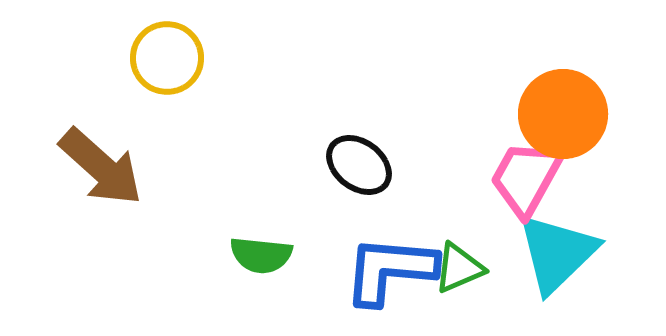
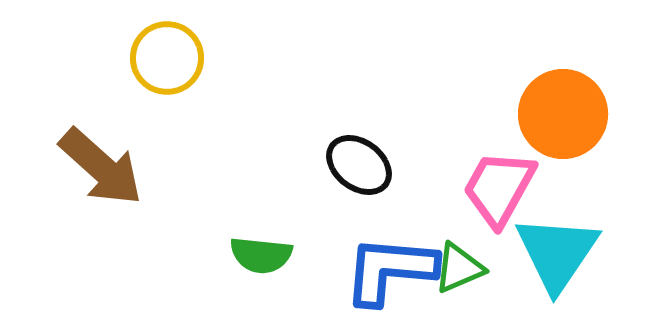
pink trapezoid: moved 27 px left, 10 px down
cyan triangle: rotated 12 degrees counterclockwise
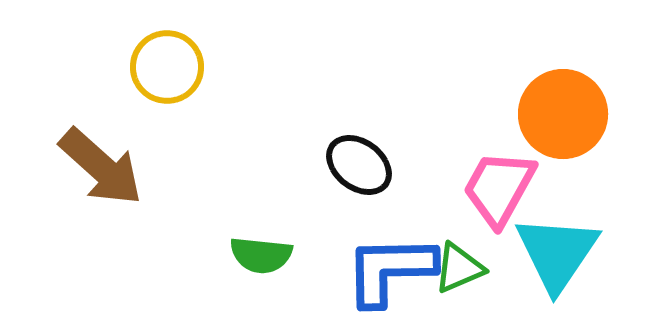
yellow circle: moved 9 px down
blue L-shape: rotated 6 degrees counterclockwise
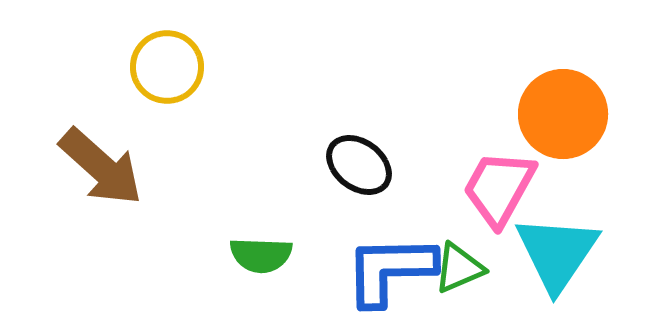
green semicircle: rotated 4 degrees counterclockwise
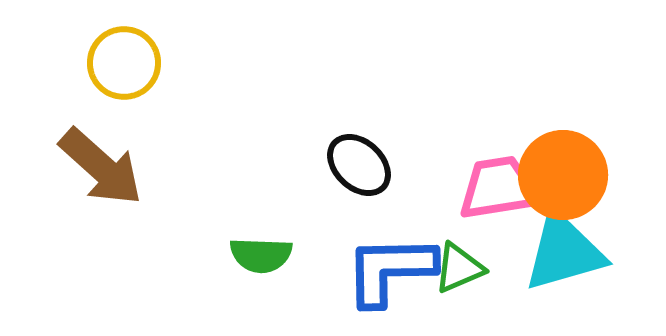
yellow circle: moved 43 px left, 4 px up
orange circle: moved 61 px down
black ellipse: rotated 6 degrees clockwise
pink trapezoid: rotated 52 degrees clockwise
cyan triangle: moved 7 px right, 1 px up; rotated 40 degrees clockwise
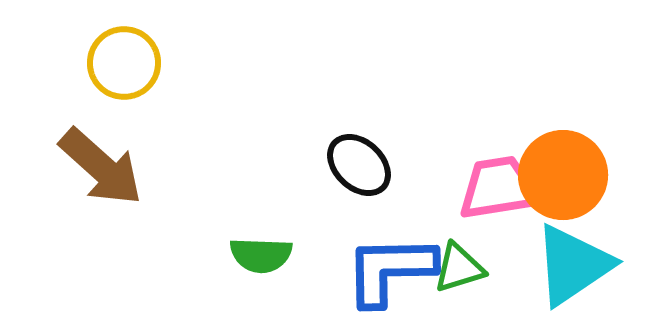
cyan triangle: moved 9 px right, 13 px down; rotated 18 degrees counterclockwise
green triangle: rotated 6 degrees clockwise
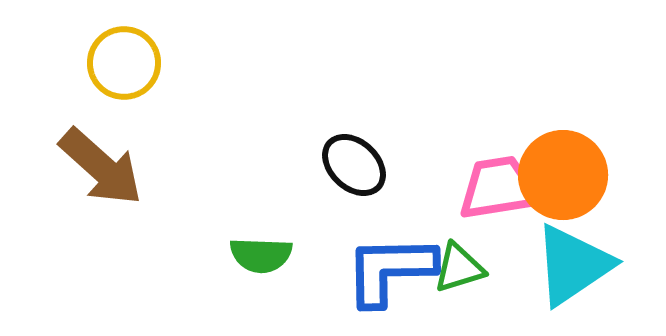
black ellipse: moved 5 px left
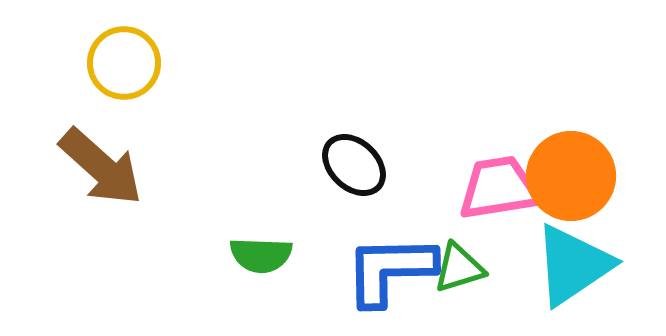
orange circle: moved 8 px right, 1 px down
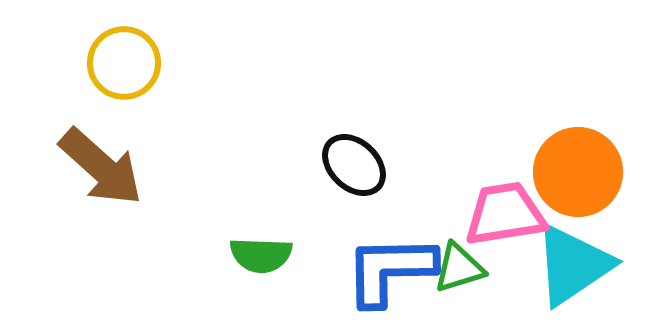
orange circle: moved 7 px right, 4 px up
pink trapezoid: moved 6 px right, 26 px down
